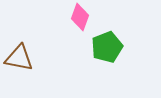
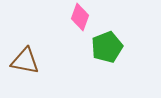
brown triangle: moved 6 px right, 3 px down
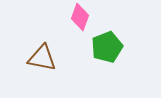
brown triangle: moved 17 px right, 3 px up
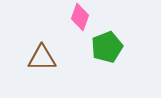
brown triangle: rotated 12 degrees counterclockwise
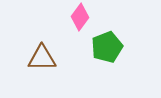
pink diamond: rotated 16 degrees clockwise
